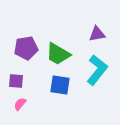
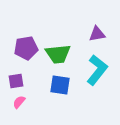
green trapezoid: rotated 36 degrees counterclockwise
purple square: rotated 14 degrees counterclockwise
pink semicircle: moved 1 px left, 2 px up
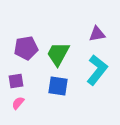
green trapezoid: rotated 124 degrees clockwise
blue square: moved 2 px left, 1 px down
pink semicircle: moved 1 px left, 1 px down
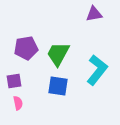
purple triangle: moved 3 px left, 20 px up
purple square: moved 2 px left
pink semicircle: rotated 128 degrees clockwise
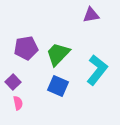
purple triangle: moved 3 px left, 1 px down
green trapezoid: rotated 16 degrees clockwise
purple square: moved 1 px left, 1 px down; rotated 35 degrees counterclockwise
blue square: rotated 15 degrees clockwise
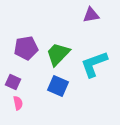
cyan L-shape: moved 3 px left, 6 px up; rotated 148 degrees counterclockwise
purple square: rotated 21 degrees counterclockwise
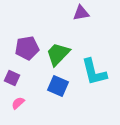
purple triangle: moved 10 px left, 2 px up
purple pentagon: moved 1 px right
cyan L-shape: moved 8 px down; rotated 84 degrees counterclockwise
purple square: moved 1 px left, 4 px up
pink semicircle: rotated 120 degrees counterclockwise
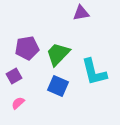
purple square: moved 2 px right, 2 px up; rotated 35 degrees clockwise
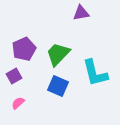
purple pentagon: moved 3 px left, 1 px down; rotated 15 degrees counterclockwise
cyan L-shape: moved 1 px right, 1 px down
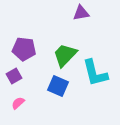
purple pentagon: rotated 30 degrees clockwise
green trapezoid: moved 7 px right, 1 px down
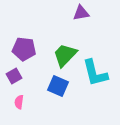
pink semicircle: moved 1 px right, 1 px up; rotated 40 degrees counterclockwise
